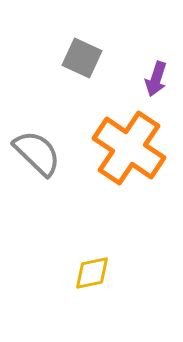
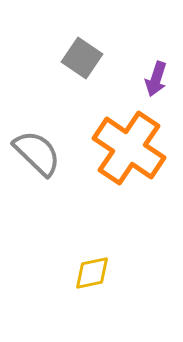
gray square: rotated 9 degrees clockwise
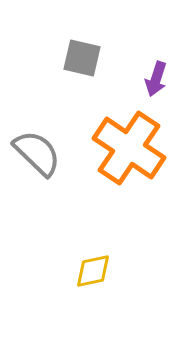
gray square: rotated 21 degrees counterclockwise
yellow diamond: moved 1 px right, 2 px up
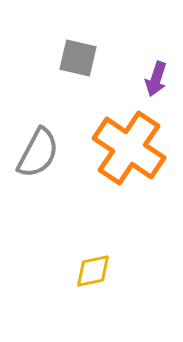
gray square: moved 4 px left
gray semicircle: moved 1 px right; rotated 74 degrees clockwise
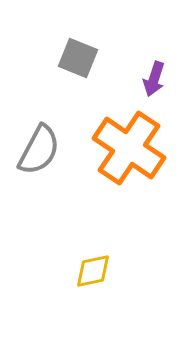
gray square: rotated 9 degrees clockwise
purple arrow: moved 2 px left
gray semicircle: moved 1 px right, 3 px up
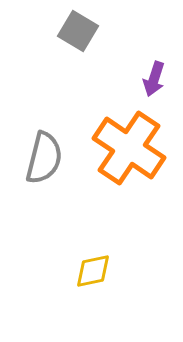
gray square: moved 27 px up; rotated 9 degrees clockwise
gray semicircle: moved 5 px right, 8 px down; rotated 14 degrees counterclockwise
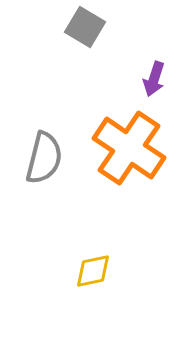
gray square: moved 7 px right, 4 px up
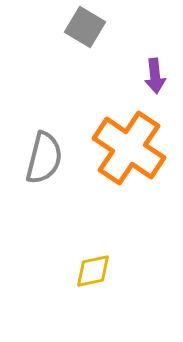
purple arrow: moved 1 px right, 3 px up; rotated 24 degrees counterclockwise
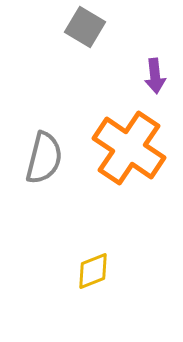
yellow diamond: rotated 9 degrees counterclockwise
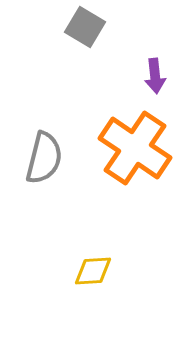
orange cross: moved 6 px right
yellow diamond: rotated 18 degrees clockwise
